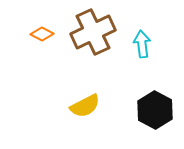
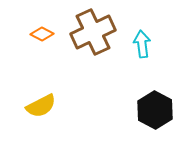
yellow semicircle: moved 44 px left
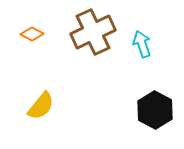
orange diamond: moved 10 px left
cyan arrow: rotated 12 degrees counterclockwise
yellow semicircle: rotated 24 degrees counterclockwise
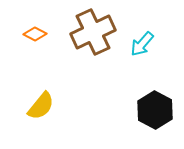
orange diamond: moved 3 px right
cyan arrow: rotated 120 degrees counterclockwise
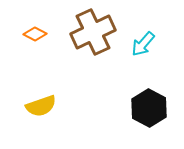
cyan arrow: moved 1 px right
yellow semicircle: rotated 32 degrees clockwise
black hexagon: moved 6 px left, 2 px up
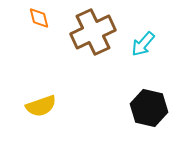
orange diamond: moved 4 px right, 16 px up; rotated 50 degrees clockwise
black hexagon: rotated 15 degrees counterclockwise
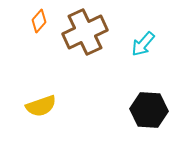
orange diamond: moved 3 px down; rotated 55 degrees clockwise
brown cross: moved 8 px left
black hexagon: moved 2 px down; rotated 9 degrees counterclockwise
